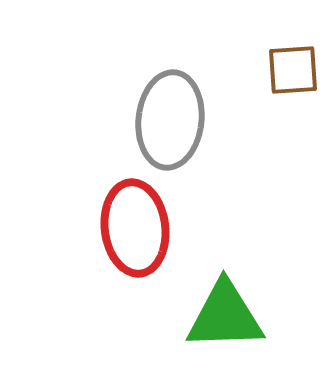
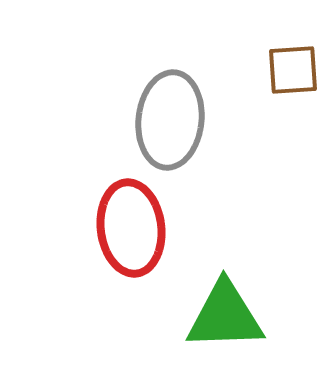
red ellipse: moved 4 px left
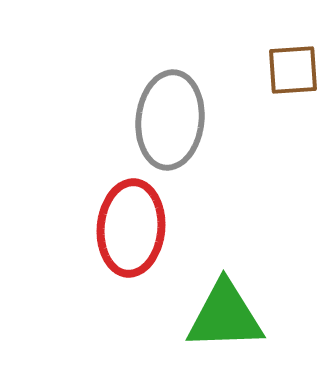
red ellipse: rotated 12 degrees clockwise
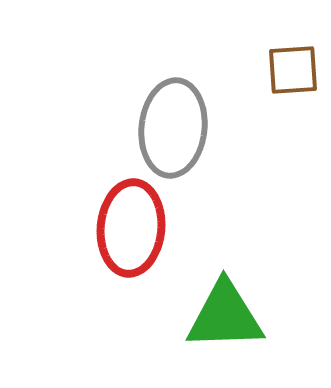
gray ellipse: moved 3 px right, 8 px down
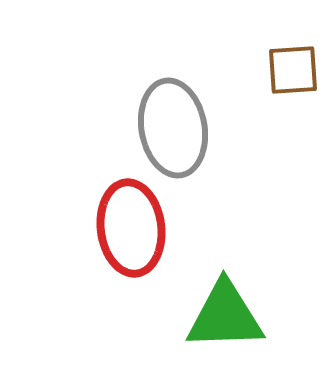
gray ellipse: rotated 16 degrees counterclockwise
red ellipse: rotated 12 degrees counterclockwise
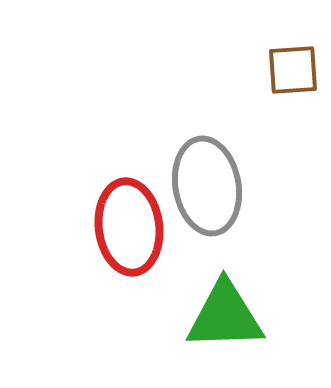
gray ellipse: moved 34 px right, 58 px down
red ellipse: moved 2 px left, 1 px up
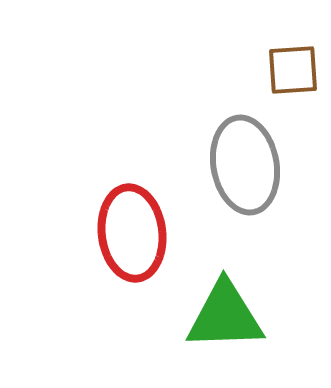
gray ellipse: moved 38 px right, 21 px up
red ellipse: moved 3 px right, 6 px down
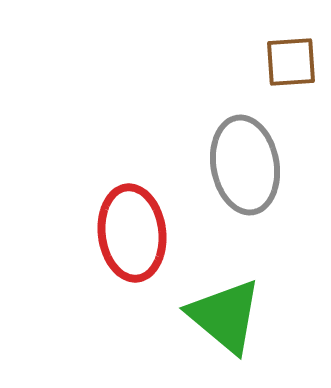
brown square: moved 2 px left, 8 px up
green triangle: rotated 42 degrees clockwise
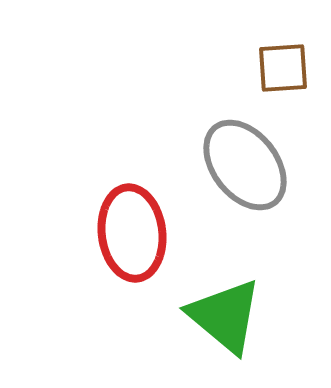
brown square: moved 8 px left, 6 px down
gray ellipse: rotated 28 degrees counterclockwise
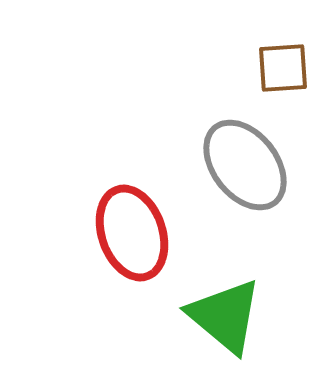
red ellipse: rotated 12 degrees counterclockwise
